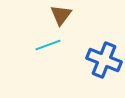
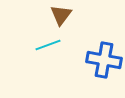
blue cross: rotated 12 degrees counterclockwise
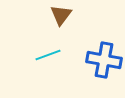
cyan line: moved 10 px down
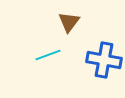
brown triangle: moved 8 px right, 7 px down
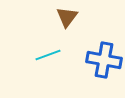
brown triangle: moved 2 px left, 5 px up
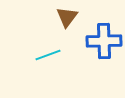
blue cross: moved 19 px up; rotated 12 degrees counterclockwise
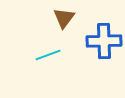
brown triangle: moved 3 px left, 1 px down
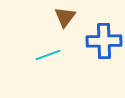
brown triangle: moved 1 px right, 1 px up
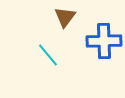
cyan line: rotated 70 degrees clockwise
